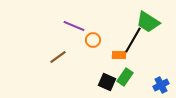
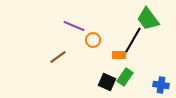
green trapezoid: moved 3 px up; rotated 20 degrees clockwise
blue cross: rotated 35 degrees clockwise
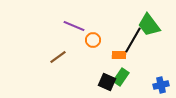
green trapezoid: moved 1 px right, 6 px down
green rectangle: moved 4 px left
blue cross: rotated 21 degrees counterclockwise
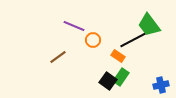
black line: rotated 32 degrees clockwise
orange rectangle: moved 1 px left, 1 px down; rotated 32 degrees clockwise
black square: moved 1 px right, 1 px up; rotated 12 degrees clockwise
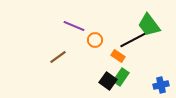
orange circle: moved 2 px right
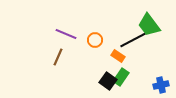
purple line: moved 8 px left, 8 px down
brown line: rotated 30 degrees counterclockwise
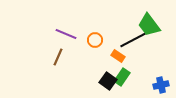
green rectangle: moved 1 px right
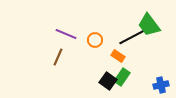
black line: moved 1 px left, 3 px up
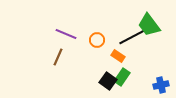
orange circle: moved 2 px right
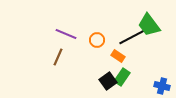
black square: rotated 18 degrees clockwise
blue cross: moved 1 px right, 1 px down; rotated 28 degrees clockwise
